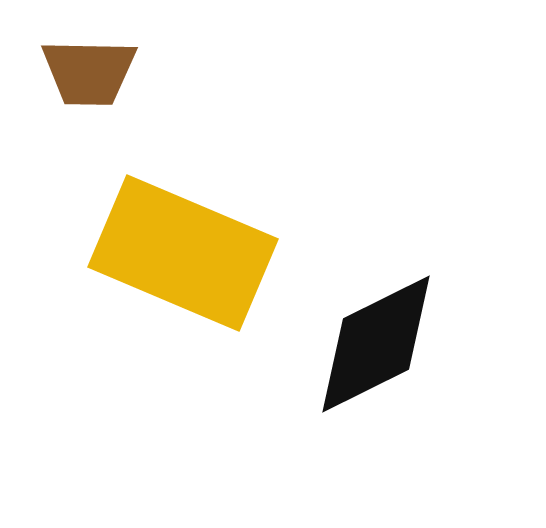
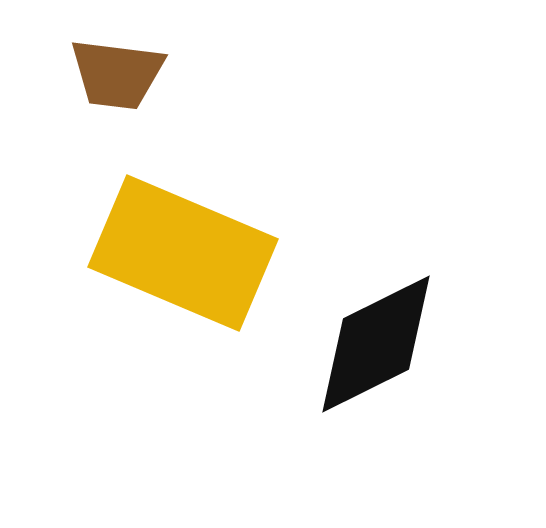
brown trapezoid: moved 28 px right, 2 px down; rotated 6 degrees clockwise
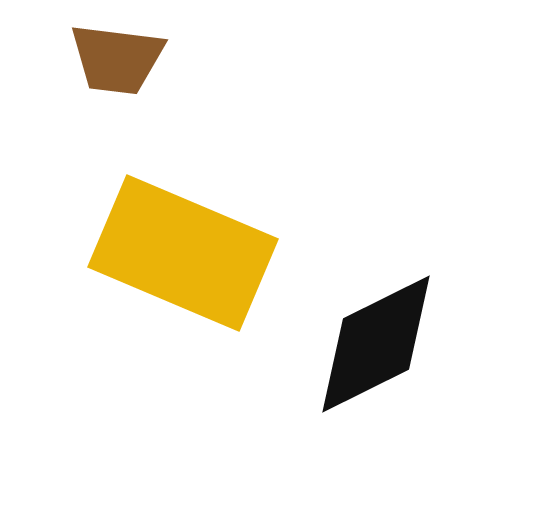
brown trapezoid: moved 15 px up
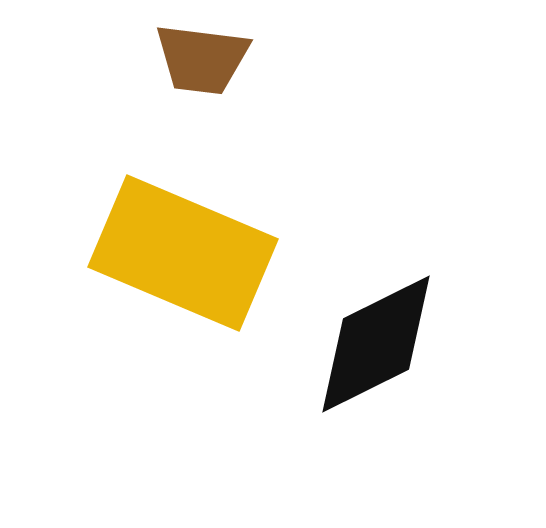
brown trapezoid: moved 85 px right
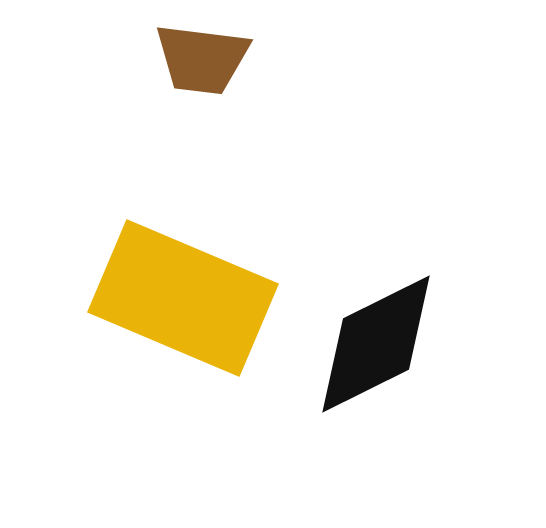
yellow rectangle: moved 45 px down
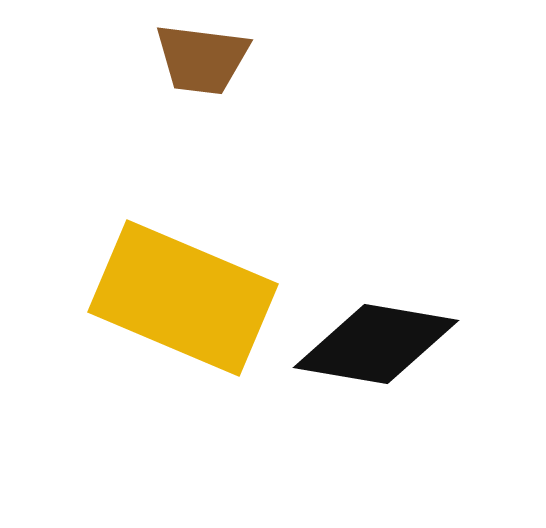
black diamond: rotated 36 degrees clockwise
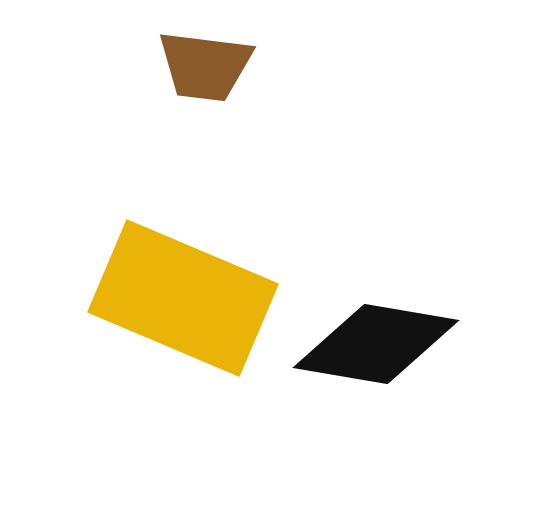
brown trapezoid: moved 3 px right, 7 px down
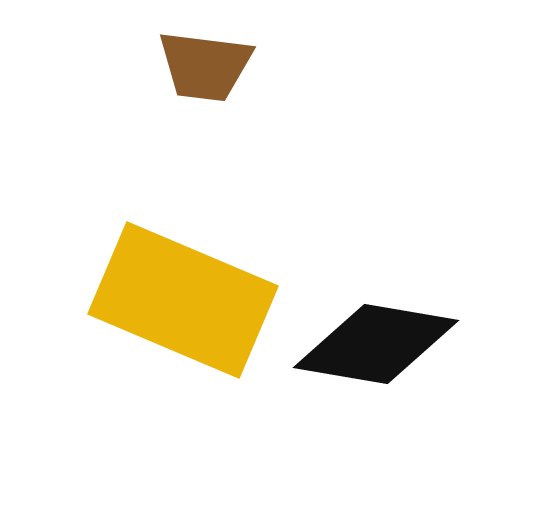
yellow rectangle: moved 2 px down
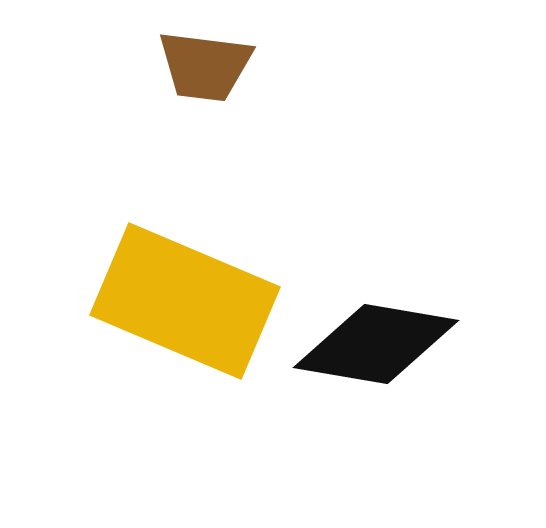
yellow rectangle: moved 2 px right, 1 px down
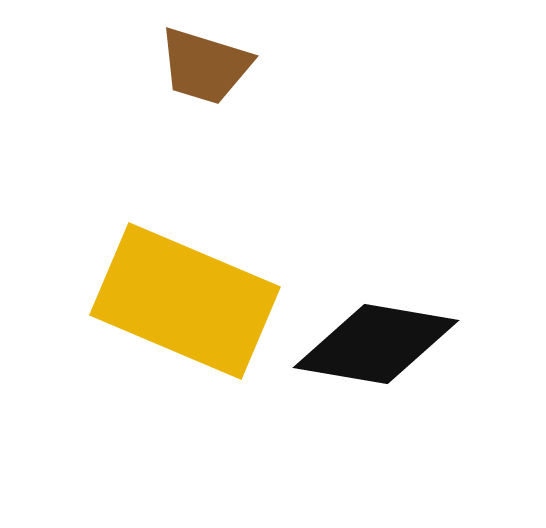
brown trapezoid: rotated 10 degrees clockwise
